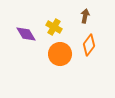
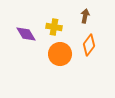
yellow cross: rotated 21 degrees counterclockwise
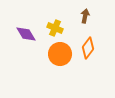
yellow cross: moved 1 px right, 1 px down; rotated 14 degrees clockwise
orange diamond: moved 1 px left, 3 px down
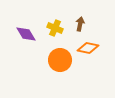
brown arrow: moved 5 px left, 8 px down
orange diamond: rotated 65 degrees clockwise
orange circle: moved 6 px down
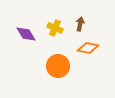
orange circle: moved 2 px left, 6 px down
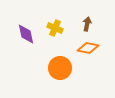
brown arrow: moved 7 px right
purple diamond: rotated 20 degrees clockwise
orange circle: moved 2 px right, 2 px down
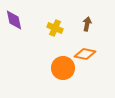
purple diamond: moved 12 px left, 14 px up
orange diamond: moved 3 px left, 6 px down
orange circle: moved 3 px right
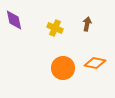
orange diamond: moved 10 px right, 9 px down
